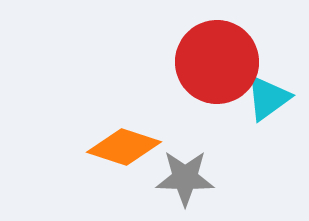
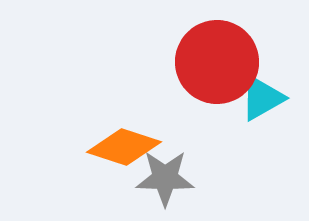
cyan triangle: moved 6 px left; rotated 6 degrees clockwise
gray star: moved 20 px left
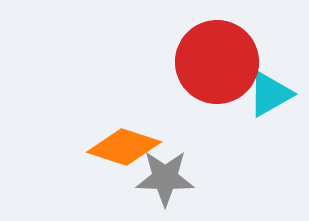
cyan triangle: moved 8 px right, 4 px up
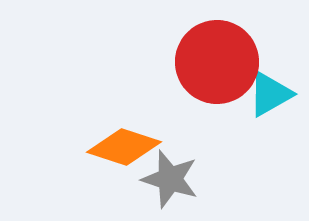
gray star: moved 5 px right, 1 px down; rotated 16 degrees clockwise
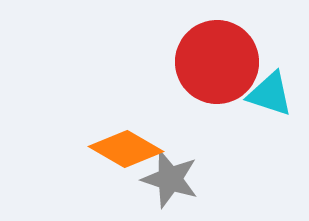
cyan triangle: rotated 48 degrees clockwise
orange diamond: moved 2 px right, 2 px down; rotated 12 degrees clockwise
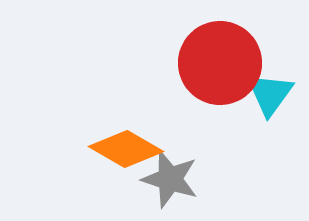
red circle: moved 3 px right, 1 px down
cyan triangle: rotated 48 degrees clockwise
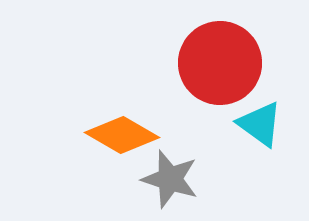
cyan triangle: moved 10 px left, 30 px down; rotated 30 degrees counterclockwise
orange diamond: moved 4 px left, 14 px up
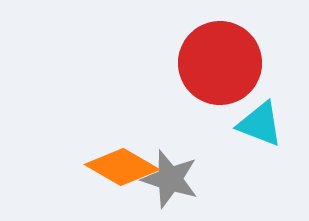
cyan triangle: rotated 15 degrees counterclockwise
orange diamond: moved 32 px down
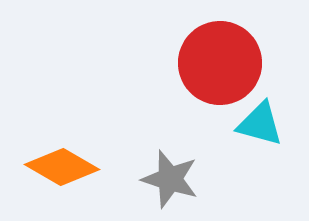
cyan triangle: rotated 6 degrees counterclockwise
orange diamond: moved 60 px left
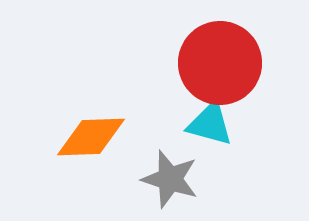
cyan triangle: moved 50 px left
orange diamond: moved 29 px right, 30 px up; rotated 32 degrees counterclockwise
